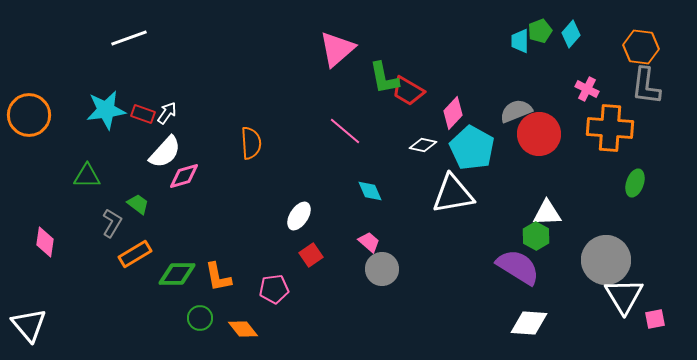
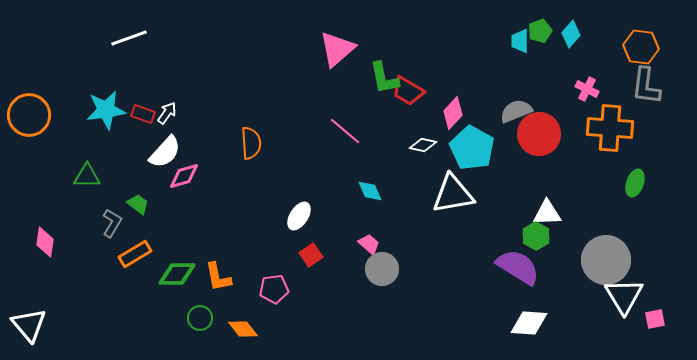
pink trapezoid at (369, 242): moved 2 px down
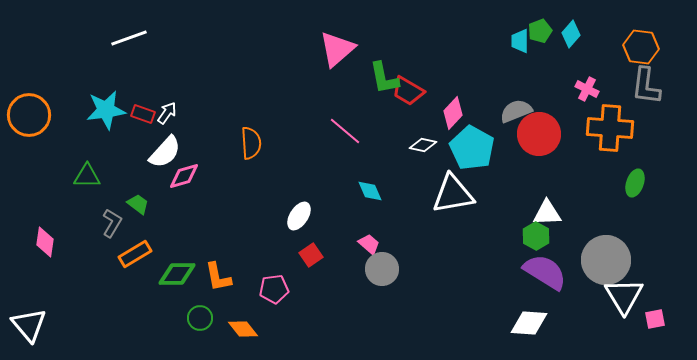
purple semicircle at (518, 267): moved 27 px right, 5 px down
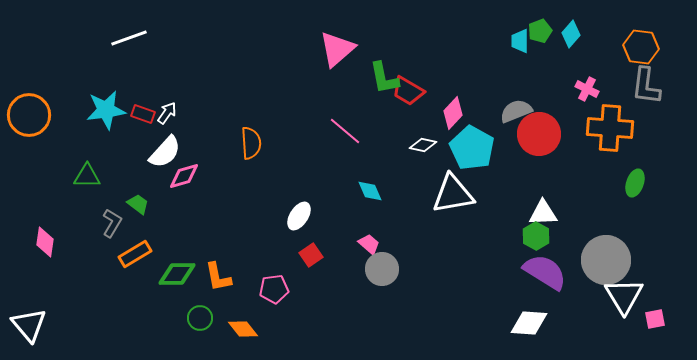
white triangle at (547, 213): moved 4 px left
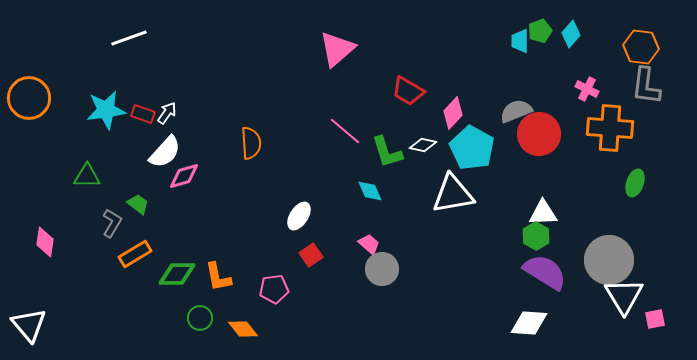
green L-shape at (384, 78): moved 3 px right, 74 px down; rotated 6 degrees counterclockwise
orange circle at (29, 115): moved 17 px up
gray circle at (606, 260): moved 3 px right
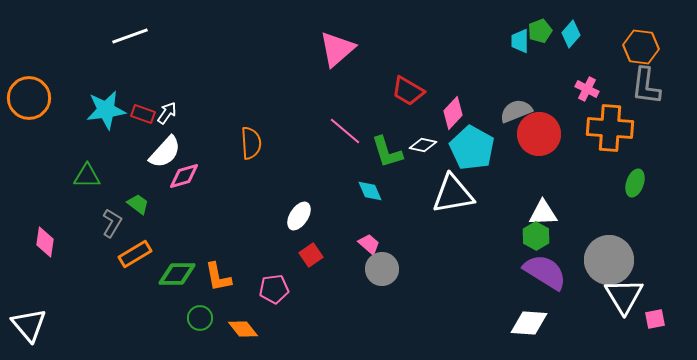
white line at (129, 38): moved 1 px right, 2 px up
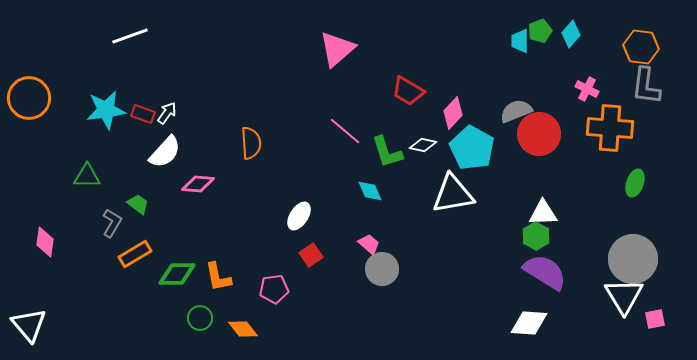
pink diamond at (184, 176): moved 14 px right, 8 px down; rotated 20 degrees clockwise
gray circle at (609, 260): moved 24 px right, 1 px up
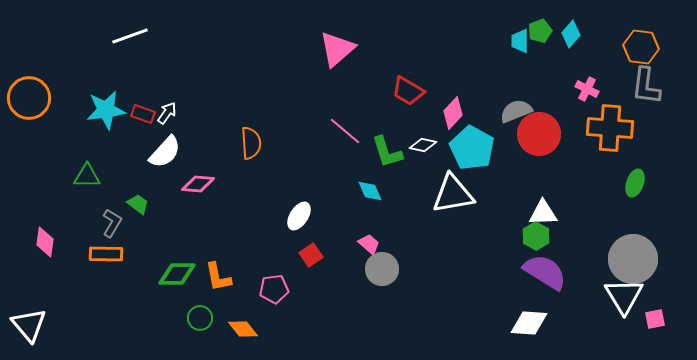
orange rectangle at (135, 254): moved 29 px left; rotated 32 degrees clockwise
